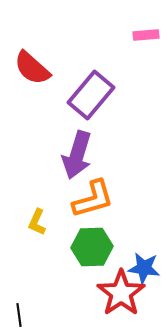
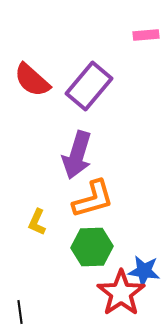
red semicircle: moved 12 px down
purple rectangle: moved 2 px left, 9 px up
blue star: moved 3 px down
black line: moved 1 px right, 3 px up
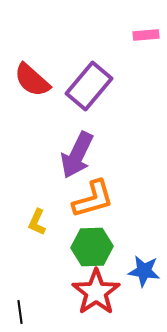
purple arrow: rotated 9 degrees clockwise
red star: moved 25 px left, 1 px up
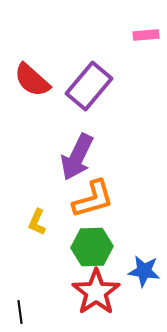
purple arrow: moved 2 px down
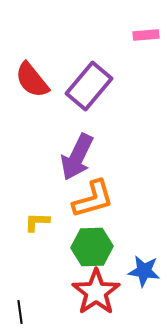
red semicircle: rotated 9 degrees clockwise
yellow L-shape: rotated 68 degrees clockwise
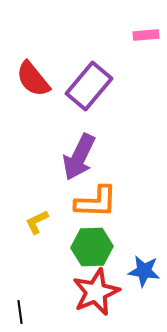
red semicircle: moved 1 px right, 1 px up
purple arrow: moved 2 px right
orange L-shape: moved 3 px right, 3 px down; rotated 18 degrees clockwise
yellow L-shape: rotated 28 degrees counterclockwise
red star: rotated 12 degrees clockwise
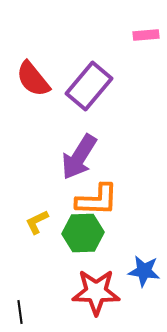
purple arrow: rotated 6 degrees clockwise
orange L-shape: moved 1 px right, 2 px up
green hexagon: moved 9 px left, 14 px up
red star: rotated 24 degrees clockwise
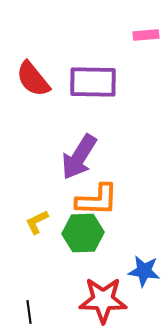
purple rectangle: moved 4 px right, 4 px up; rotated 51 degrees clockwise
red star: moved 7 px right, 8 px down
black line: moved 9 px right
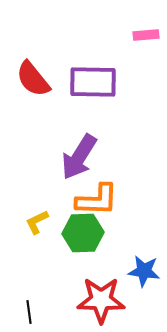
red star: moved 2 px left
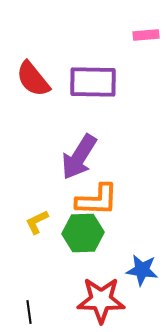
blue star: moved 2 px left, 1 px up
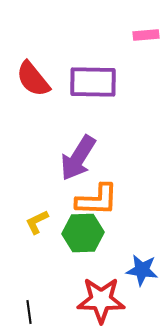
purple arrow: moved 1 px left, 1 px down
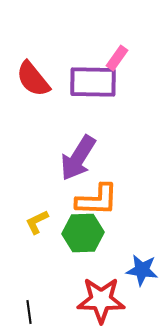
pink rectangle: moved 29 px left, 23 px down; rotated 50 degrees counterclockwise
